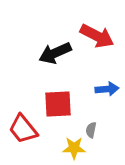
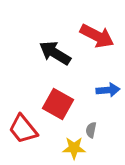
black arrow: rotated 56 degrees clockwise
blue arrow: moved 1 px right, 1 px down
red square: rotated 32 degrees clockwise
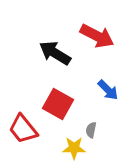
blue arrow: rotated 50 degrees clockwise
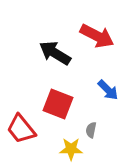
red square: rotated 8 degrees counterclockwise
red trapezoid: moved 2 px left
yellow star: moved 3 px left, 1 px down
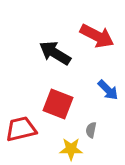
red trapezoid: rotated 116 degrees clockwise
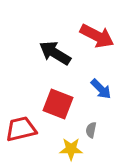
blue arrow: moved 7 px left, 1 px up
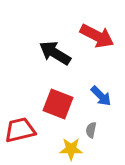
blue arrow: moved 7 px down
red trapezoid: moved 1 px left, 1 px down
